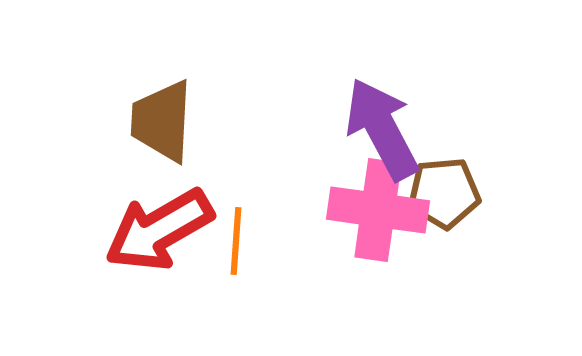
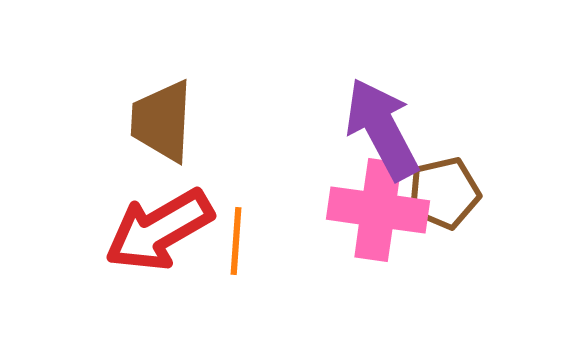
brown pentagon: rotated 8 degrees counterclockwise
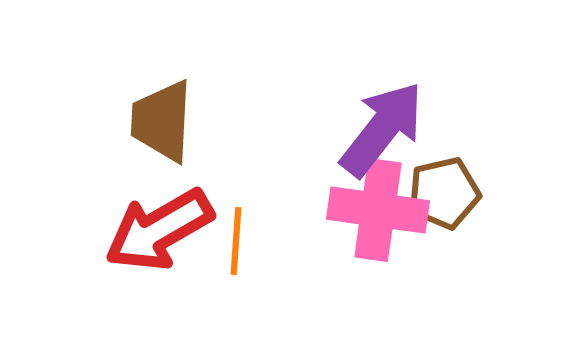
purple arrow: rotated 66 degrees clockwise
